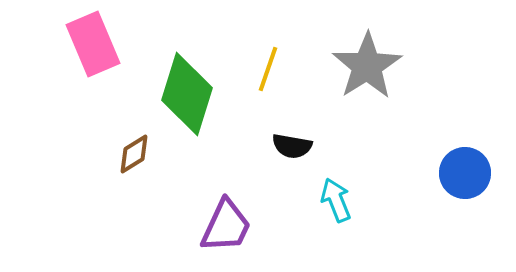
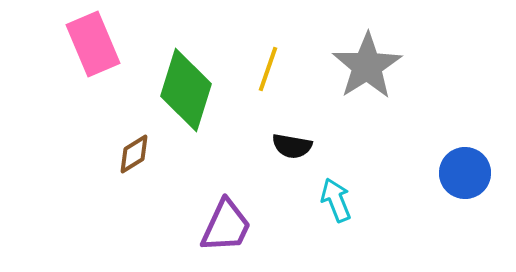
green diamond: moved 1 px left, 4 px up
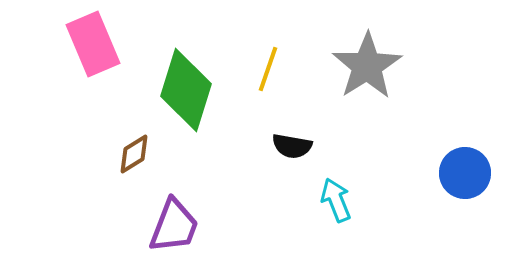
purple trapezoid: moved 52 px left; rotated 4 degrees counterclockwise
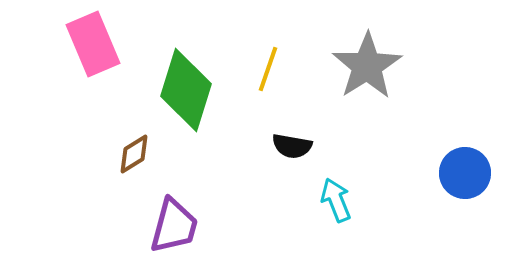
purple trapezoid: rotated 6 degrees counterclockwise
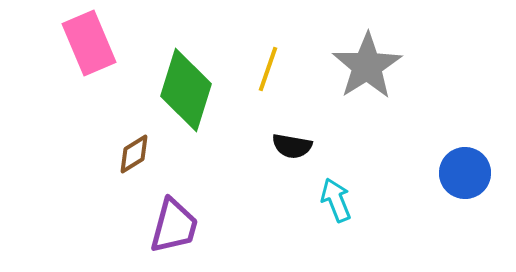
pink rectangle: moved 4 px left, 1 px up
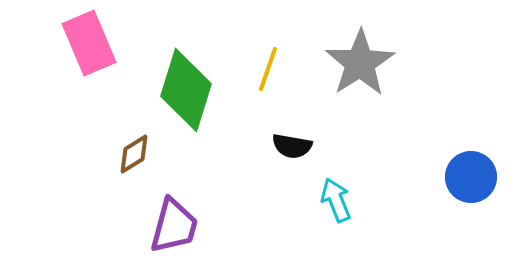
gray star: moved 7 px left, 3 px up
blue circle: moved 6 px right, 4 px down
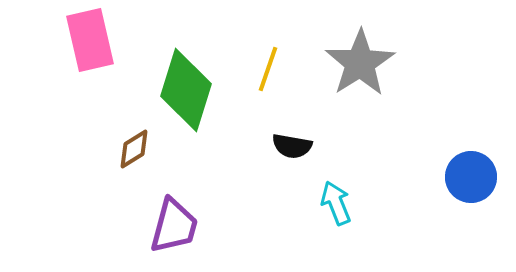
pink rectangle: moved 1 px right, 3 px up; rotated 10 degrees clockwise
brown diamond: moved 5 px up
cyan arrow: moved 3 px down
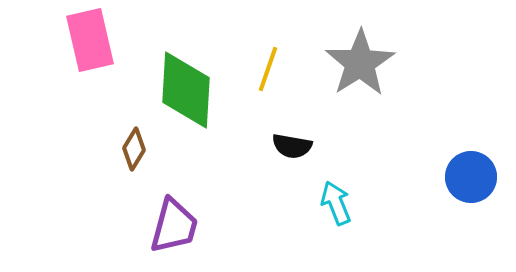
green diamond: rotated 14 degrees counterclockwise
brown diamond: rotated 27 degrees counterclockwise
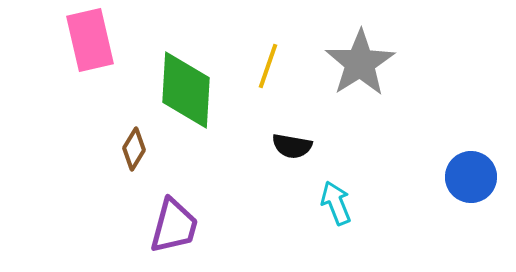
yellow line: moved 3 px up
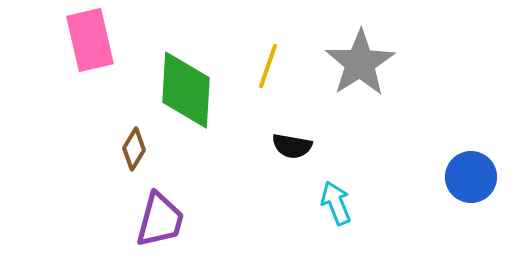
purple trapezoid: moved 14 px left, 6 px up
